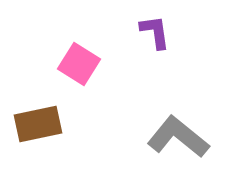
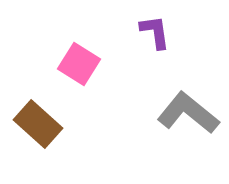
brown rectangle: rotated 54 degrees clockwise
gray L-shape: moved 10 px right, 24 px up
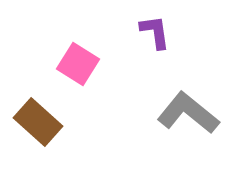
pink square: moved 1 px left
brown rectangle: moved 2 px up
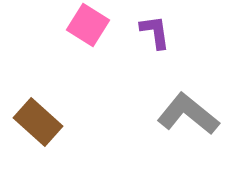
pink square: moved 10 px right, 39 px up
gray L-shape: moved 1 px down
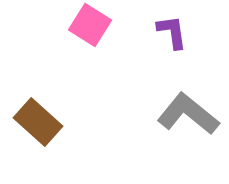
pink square: moved 2 px right
purple L-shape: moved 17 px right
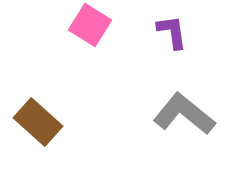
gray L-shape: moved 4 px left
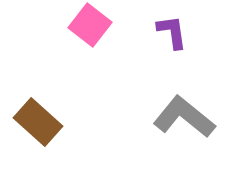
pink square: rotated 6 degrees clockwise
gray L-shape: moved 3 px down
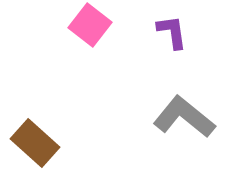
brown rectangle: moved 3 px left, 21 px down
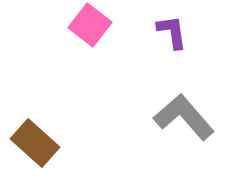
gray L-shape: rotated 10 degrees clockwise
